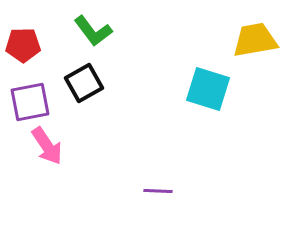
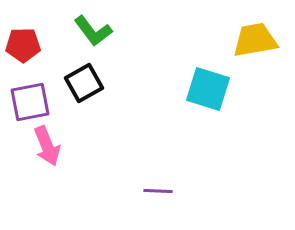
pink arrow: rotated 12 degrees clockwise
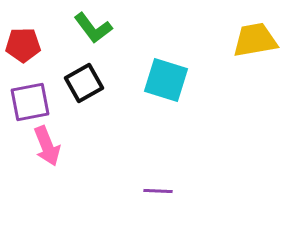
green L-shape: moved 3 px up
cyan square: moved 42 px left, 9 px up
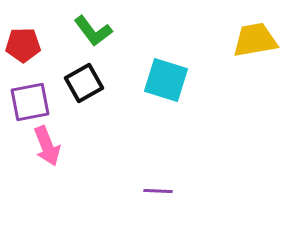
green L-shape: moved 3 px down
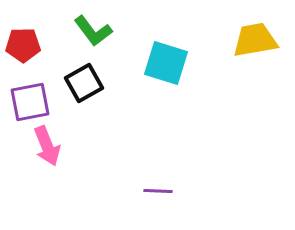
cyan square: moved 17 px up
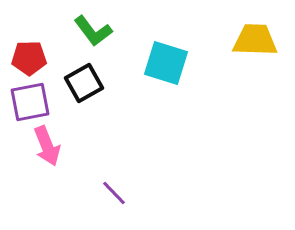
yellow trapezoid: rotated 12 degrees clockwise
red pentagon: moved 6 px right, 13 px down
purple line: moved 44 px left, 2 px down; rotated 44 degrees clockwise
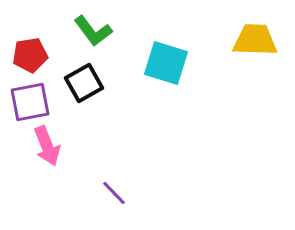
red pentagon: moved 1 px right, 3 px up; rotated 8 degrees counterclockwise
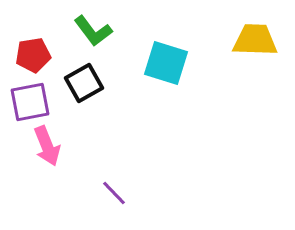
red pentagon: moved 3 px right
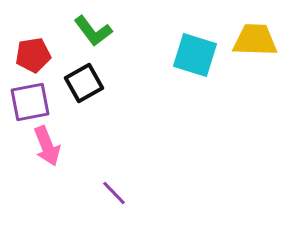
cyan square: moved 29 px right, 8 px up
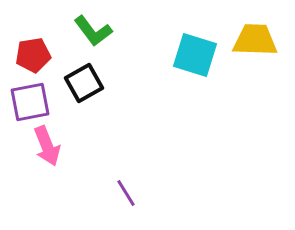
purple line: moved 12 px right; rotated 12 degrees clockwise
